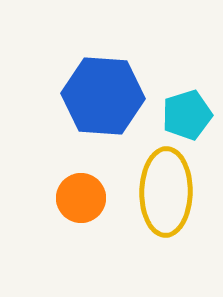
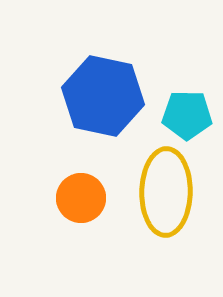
blue hexagon: rotated 8 degrees clockwise
cyan pentagon: rotated 18 degrees clockwise
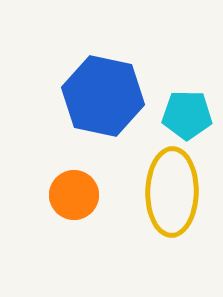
yellow ellipse: moved 6 px right
orange circle: moved 7 px left, 3 px up
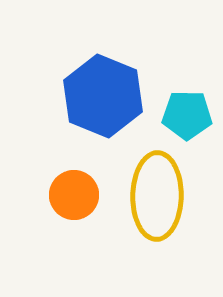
blue hexagon: rotated 10 degrees clockwise
yellow ellipse: moved 15 px left, 4 px down
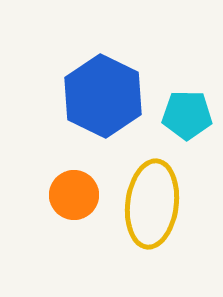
blue hexagon: rotated 4 degrees clockwise
yellow ellipse: moved 5 px left, 8 px down; rotated 6 degrees clockwise
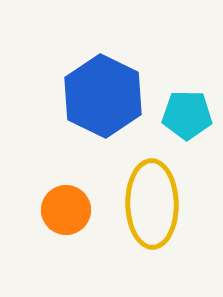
orange circle: moved 8 px left, 15 px down
yellow ellipse: rotated 8 degrees counterclockwise
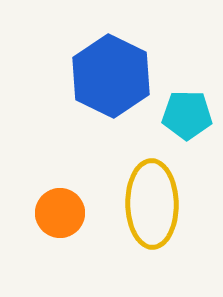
blue hexagon: moved 8 px right, 20 px up
orange circle: moved 6 px left, 3 px down
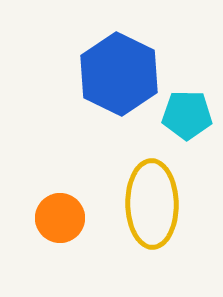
blue hexagon: moved 8 px right, 2 px up
orange circle: moved 5 px down
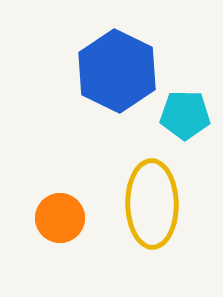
blue hexagon: moved 2 px left, 3 px up
cyan pentagon: moved 2 px left
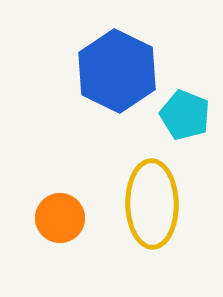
cyan pentagon: rotated 21 degrees clockwise
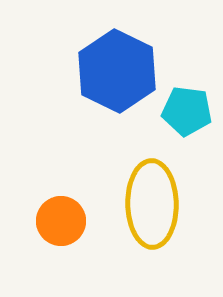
cyan pentagon: moved 2 px right, 4 px up; rotated 15 degrees counterclockwise
orange circle: moved 1 px right, 3 px down
